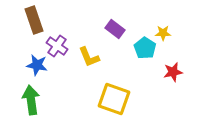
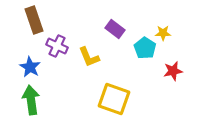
purple cross: rotated 10 degrees counterclockwise
blue star: moved 7 px left, 2 px down; rotated 20 degrees clockwise
red star: moved 1 px up
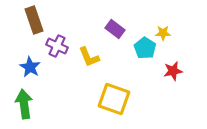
green arrow: moved 7 px left, 4 px down
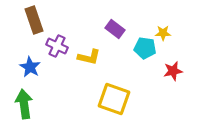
cyan pentagon: rotated 25 degrees counterclockwise
yellow L-shape: rotated 55 degrees counterclockwise
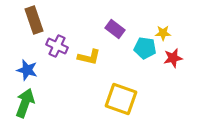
blue star: moved 3 px left, 3 px down; rotated 15 degrees counterclockwise
red star: moved 13 px up
yellow square: moved 7 px right
green arrow: moved 1 px right, 1 px up; rotated 28 degrees clockwise
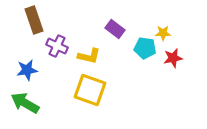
yellow L-shape: moved 1 px up
blue star: rotated 25 degrees counterclockwise
yellow square: moved 31 px left, 9 px up
green arrow: rotated 80 degrees counterclockwise
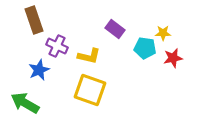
blue star: moved 12 px right; rotated 15 degrees counterclockwise
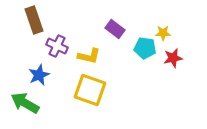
blue star: moved 5 px down
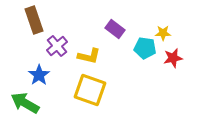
purple cross: rotated 25 degrees clockwise
blue star: rotated 10 degrees counterclockwise
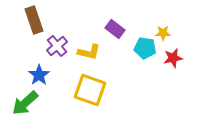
yellow L-shape: moved 4 px up
green arrow: rotated 72 degrees counterclockwise
